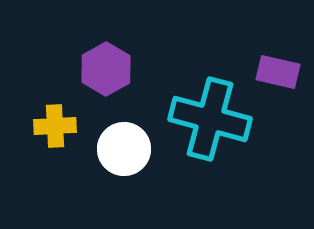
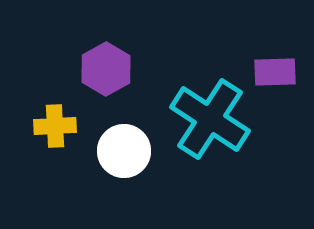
purple rectangle: moved 3 px left; rotated 15 degrees counterclockwise
cyan cross: rotated 18 degrees clockwise
white circle: moved 2 px down
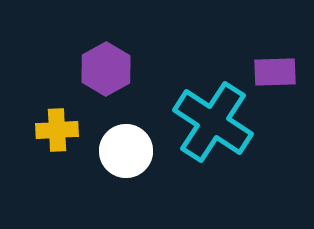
cyan cross: moved 3 px right, 3 px down
yellow cross: moved 2 px right, 4 px down
white circle: moved 2 px right
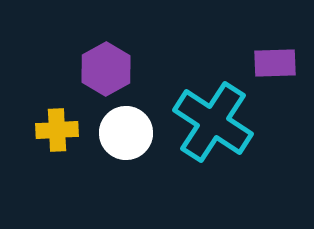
purple rectangle: moved 9 px up
white circle: moved 18 px up
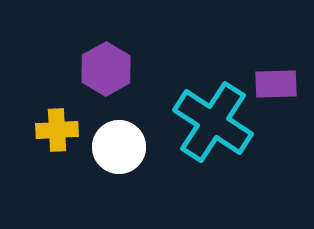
purple rectangle: moved 1 px right, 21 px down
white circle: moved 7 px left, 14 px down
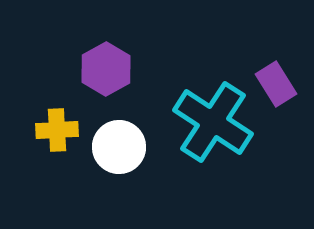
purple rectangle: rotated 60 degrees clockwise
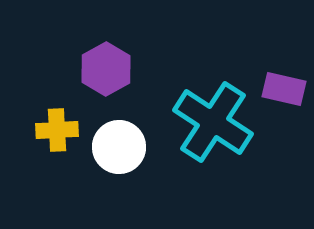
purple rectangle: moved 8 px right, 5 px down; rotated 45 degrees counterclockwise
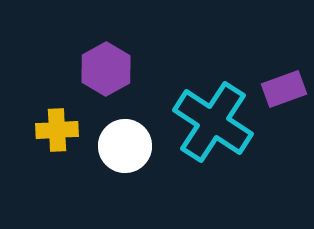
purple rectangle: rotated 33 degrees counterclockwise
white circle: moved 6 px right, 1 px up
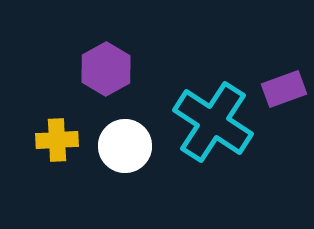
yellow cross: moved 10 px down
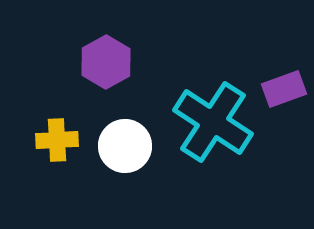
purple hexagon: moved 7 px up
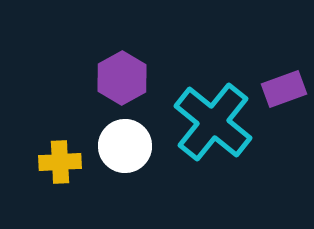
purple hexagon: moved 16 px right, 16 px down
cyan cross: rotated 6 degrees clockwise
yellow cross: moved 3 px right, 22 px down
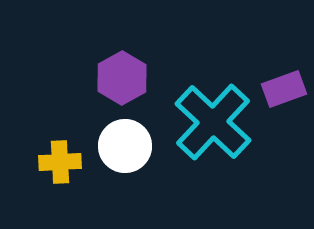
cyan cross: rotated 4 degrees clockwise
